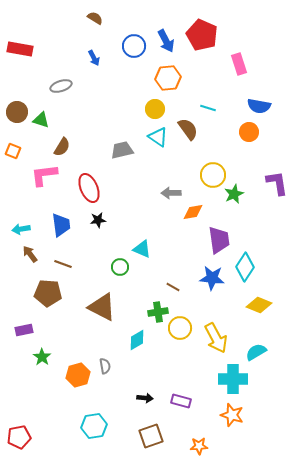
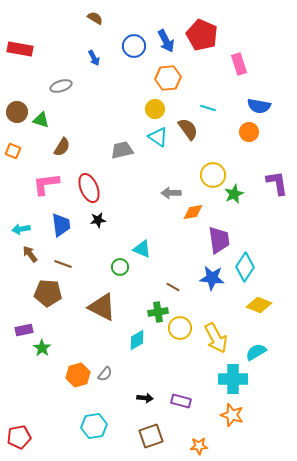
pink L-shape at (44, 175): moved 2 px right, 9 px down
green star at (42, 357): moved 9 px up
gray semicircle at (105, 366): moved 8 px down; rotated 49 degrees clockwise
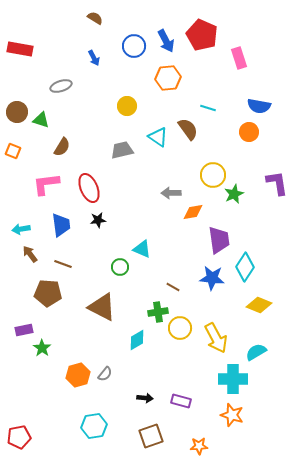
pink rectangle at (239, 64): moved 6 px up
yellow circle at (155, 109): moved 28 px left, 3 px up
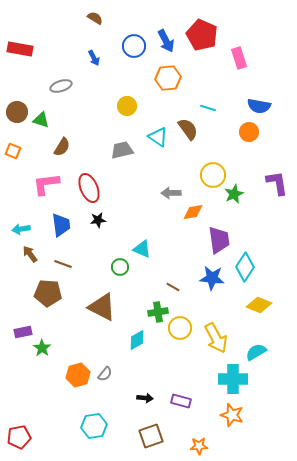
purple rectangle at (24, 330): moved 1 px left, 2 px down
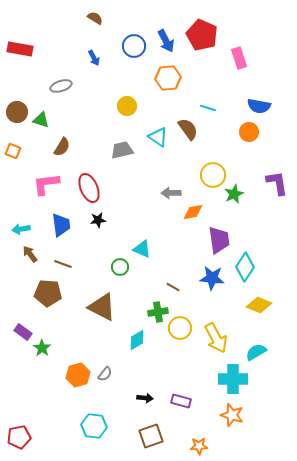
purple rectangle at (23, 332): rotated 48 degrees clockwise
cyan hexagon at (94, 426): rotated 15 degrees clockwise
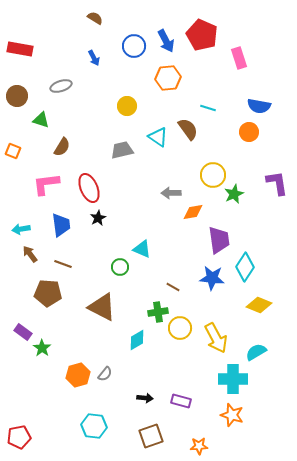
brown circle at (17, 112): moved 16 px up
black star at (98, 220): moved 2 px up; rotated 21 degrees counterclockwise
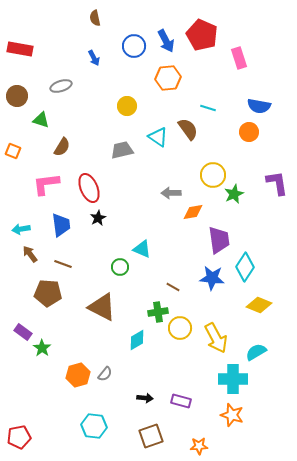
brown semicircle at (95, 18): rotated 133 degrees counterclockwise
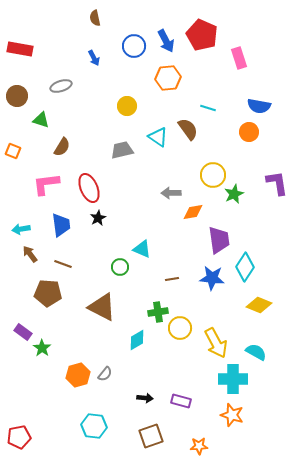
brown line at (173, 287): moved 1 px left, 8 px up; rotated 40 degrees counterclockwise
yellow arrow at (216, 338): moved 5 px down
cyan semicircle at (256, 352): rotated 60 degrees clockwise
